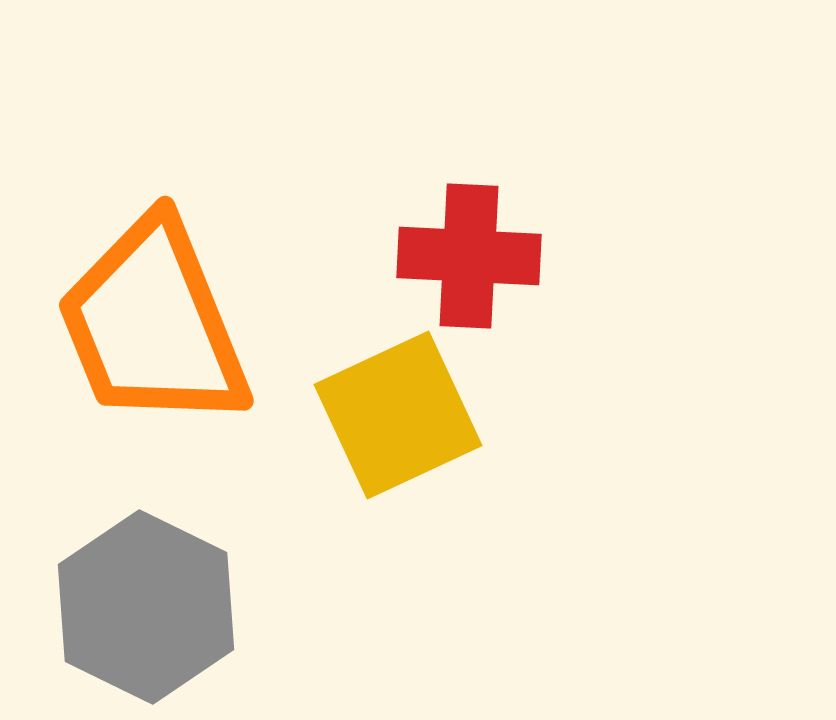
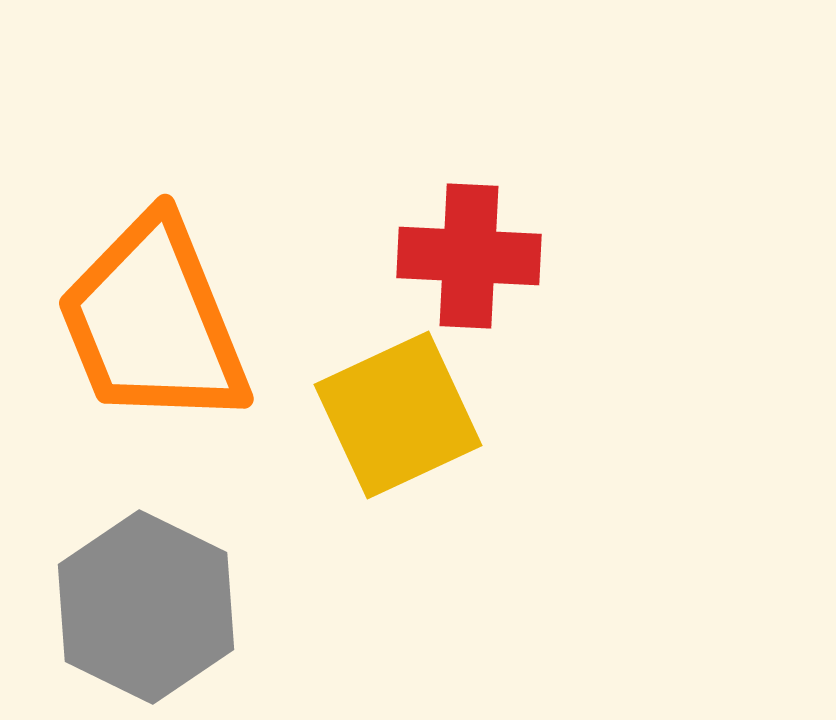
orange trapezoid: moved 2 px up
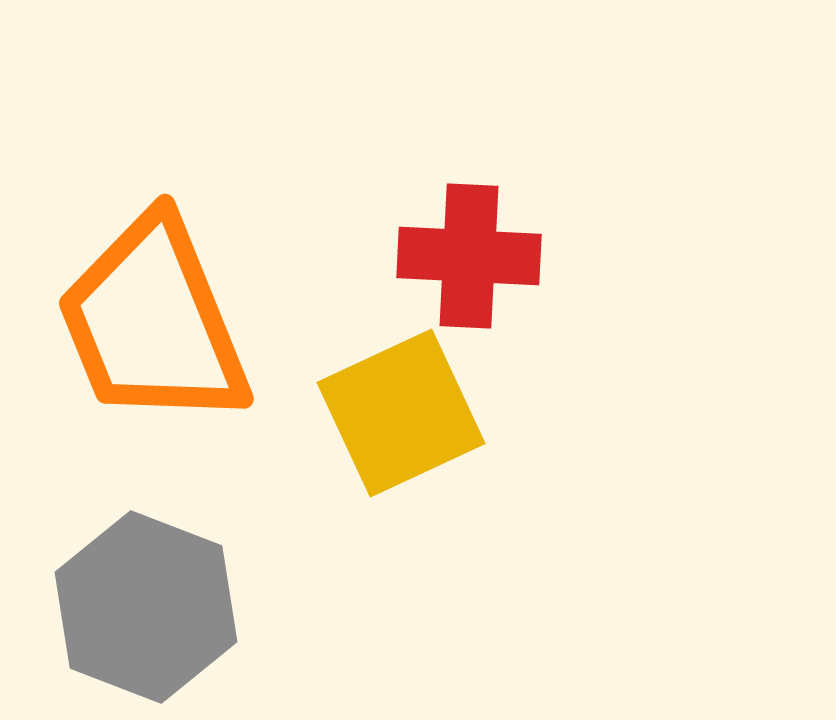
yellow square: moved 3 px right, 2 px up
gray hexagon: rotated 5 degrees counterclockwise
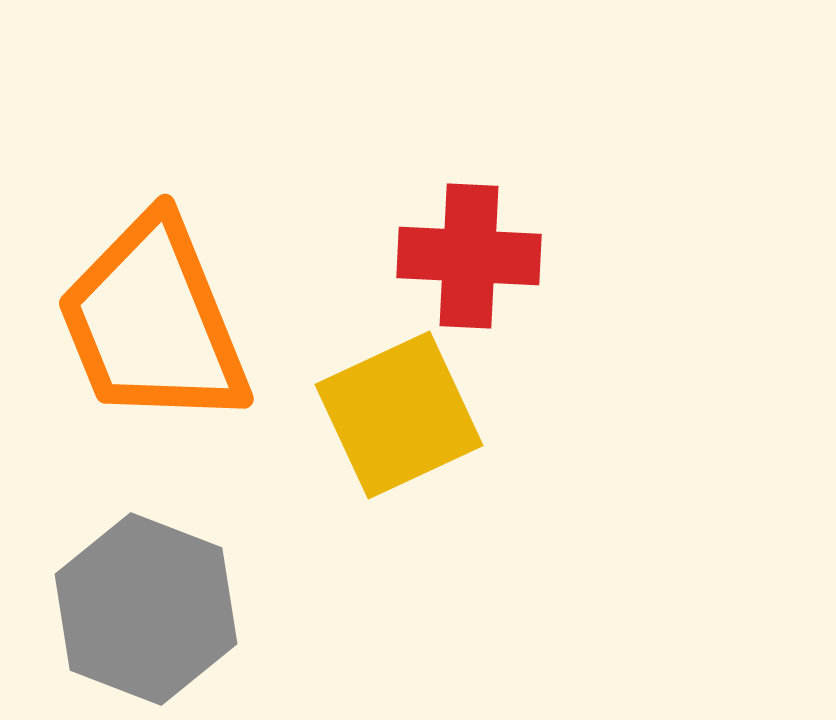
yellow square: moved 2 px left, 2 px down
gray hexagon: moved 2 px down
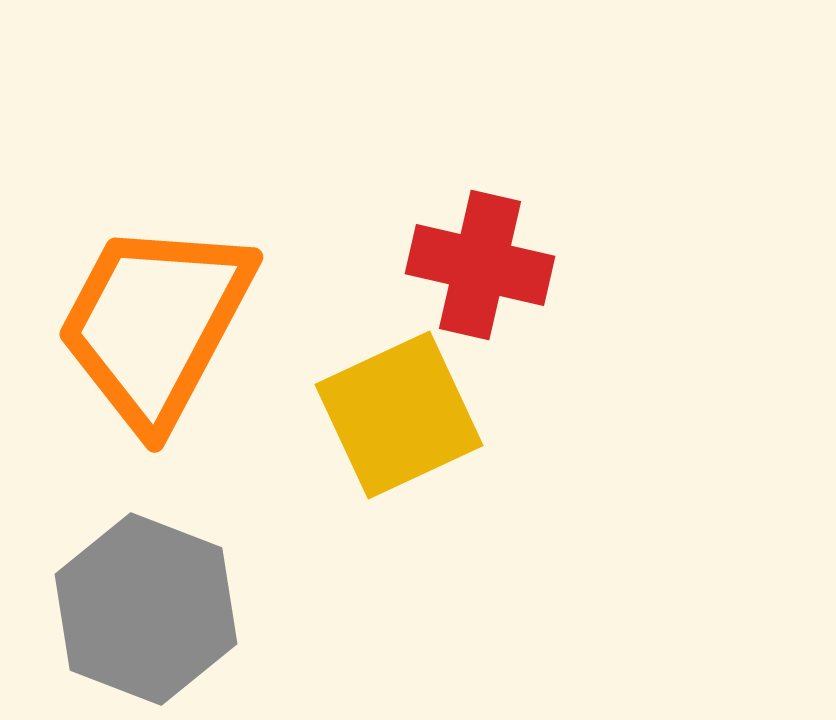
red cross: moved 11 px right, 9 px down; rotated 10 degrees clockwise
orange trapezoid: moved 2 px right, 2 px down; rotated 50 degrees clockwise
